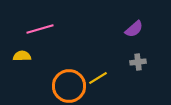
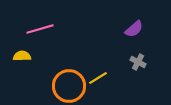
gray cross: rotated 35 degrees clockwise
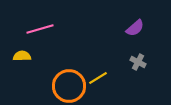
purple semicircle: moved 1 px right, 1 px up
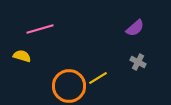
yellow semicircle: rotated 18 degrees clockwise
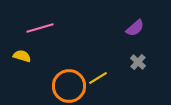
pink line: moved 1 px up
gray cross: rotated 14 degrees clockwise
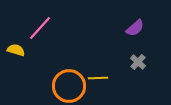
pink line: rotated 32 degrees counterclockwise
yellow semicircle: moved 6 px left, 6 px up
yellow line: rotated 30 degrees clockwise
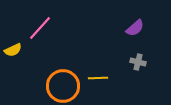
yellow semicircle: moved 3 px left; rotated 138 degrees clockwise
gray cross: rotated 28 degrees counterclockwise
orange circle: moved 6 px left
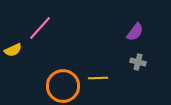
purple semicircle: moved 4 px down; rotated 12 degrees counterclockwise
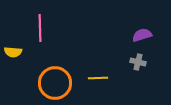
pink line: rotated 44 degrees counterclockwise
purple semicircle: moved 7 px right, 3 px down; rotated 144 degrees counterclockwise
yellow semicircle: moved 2 px down; rotated 30 degrees clockwise
orange circle: moved 8 px left, 3 px up
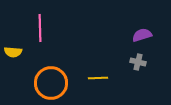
orange circle: moved 4 px left
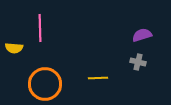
yellow semicircle: moved 1 px right, 4 px up
orange circle: moved 6 px left, 1 px down
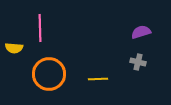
purple semicircle: moved 1 px left, 3 px up
yellow line: moved 1 px down
orange circle: moved 4 px right, 10 px up
